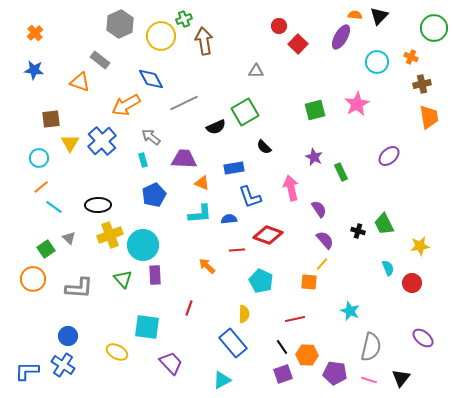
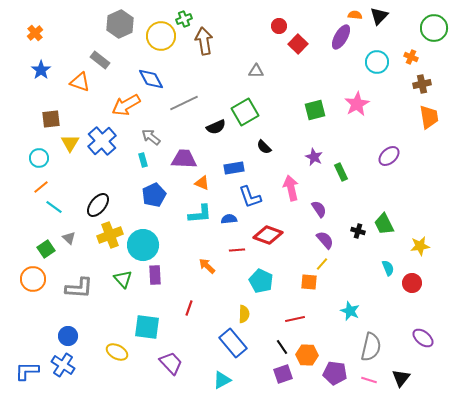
blue star at (34, 70): moved 7 px right; rotated 30 degrees clockwise
black ellipse at (98, 205): rotated 50 degrees counterclockwise
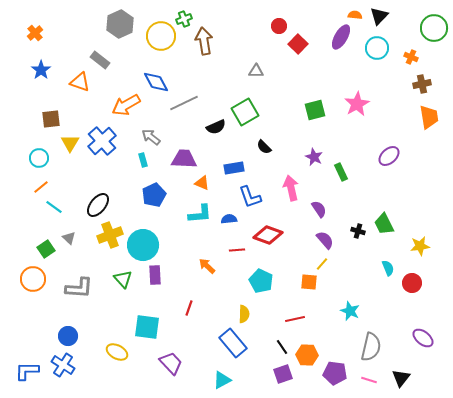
cyan circle at (377, 62): moved 14 px up
blue diamond at (151, 79): moved 5 px right, 3 px down
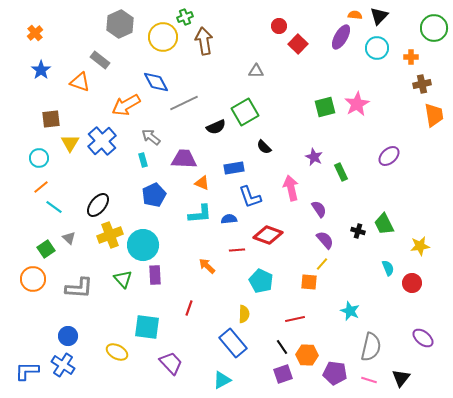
green cross at (184, 19): moved 1 px right, 2 px up
yellow circle at (161, 36): moved 2 px right, 1 px down
orange cross at (411, 57): rotated 24 degrees counterclockwise
green square at (315, 110): moved 10 px right, 3 px up
orange trapezoid at (429, 117): moved 5 px right, 2 px up
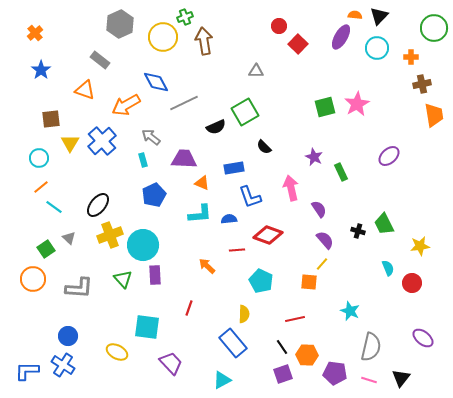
orange triangle at (80, 82): moved 5 px right, 8 px down
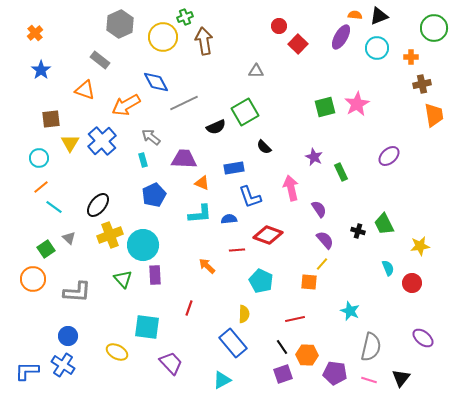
black triangle at (379, 16): rotated 24 degrees clockwise
gray L-shape at (79, 288): moved 2 px left, 4 px down
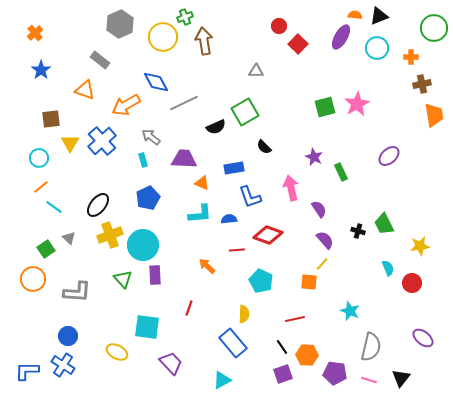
blue pentagon at (154, 195): moved 6 px left, 3 px down
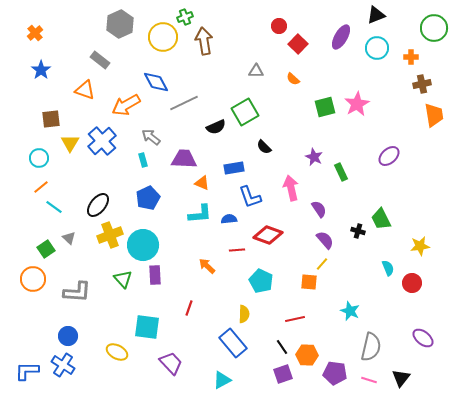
orange semicircle at (355, 15): moved 62 px left, 64 px down; rotated 144 degrees counterclockwise
black triangle at (379, 16): moved 3 px left, 1 px up
green trapezoid at (384, 224): moved 3 px left, 5 px up
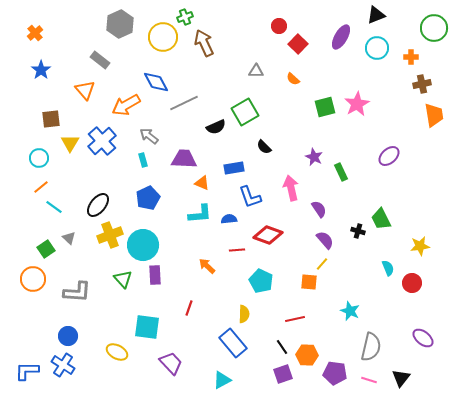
brown arrow at (204, 41): moved 2 px down; rotated 16 degrees counterclockwise
orange triangle at (85, 90): rotated 30 degrees clockwise
gray arrow at (151, 137): moved 2 px left, 1 px up
